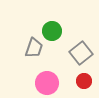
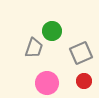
gray square: rotated 15 degrees clockwise
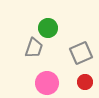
green circle: moved 4 px left, 3 px up
red circle: moved 1 px right, 1 px down
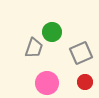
green circle: moved 4 px right, 4 px down
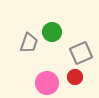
gray trapezoid: moved 5 px left, 5 px up
red circle: moved 10 px left, 5 px up
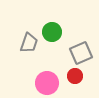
red circle: moved 1 px up
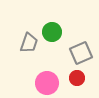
red circle: moved 2 px right, 2 px down
